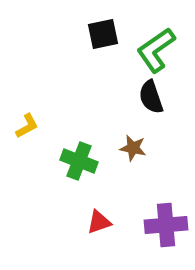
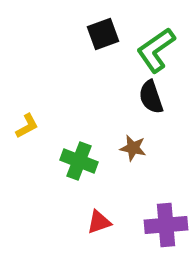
black square: rotated 8 degrees counterclockwise
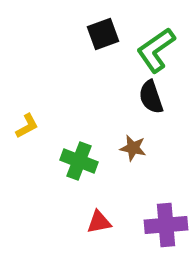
red triangle: rotated 8 degrees clockwise
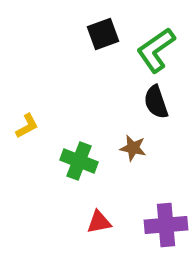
black semicircle: moved 5 px right, 5 px down
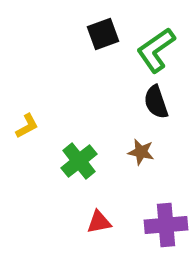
brown star: moved 8 px right, 4 px down
green cross: rotated 30 degrees clockwise
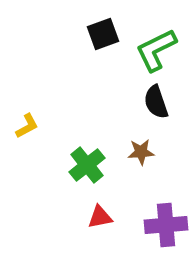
green L-shape: rotated 9 degrees clockwise
brown star: rotated 16 degrees counterclockwise
green cross: moved 8 px right, 4 px down
red triangle: moved 1 px right, 5 px up
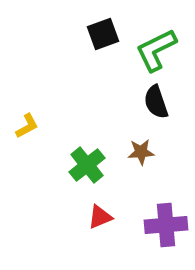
red triangle: rotated 12 degrees counterclockwise
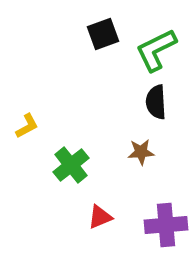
black semicircle: rotated 16 degrees clockwise
green cross: moved 16 px left
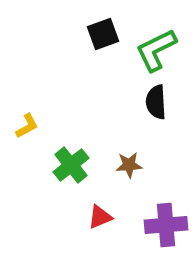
brown star: moved 12 px left, 13 px down
